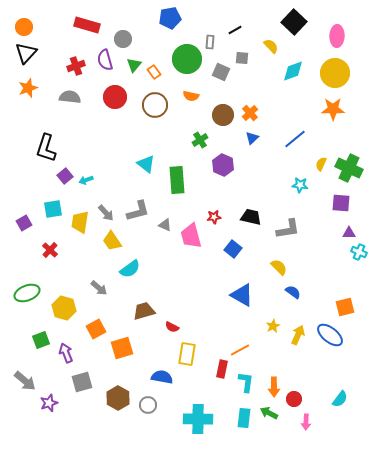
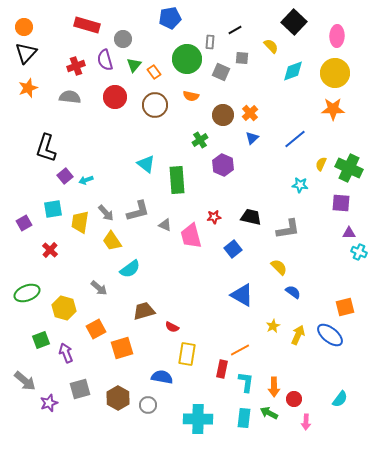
blue square at (233, 249): rotated 12 degrees clockwise
gray square at (82, 382): moved 2 px left, 7 px down
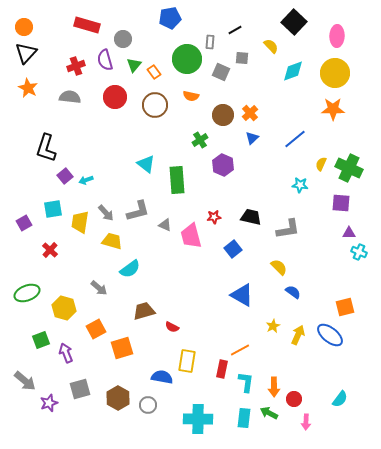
orange star at (28, 88): rotated 24 degrees counterclockwise
yellow trapezoid at (112, 241): rotated 140 degrees clockwise
yellow rectangle at (187, 354): moved 7 px down
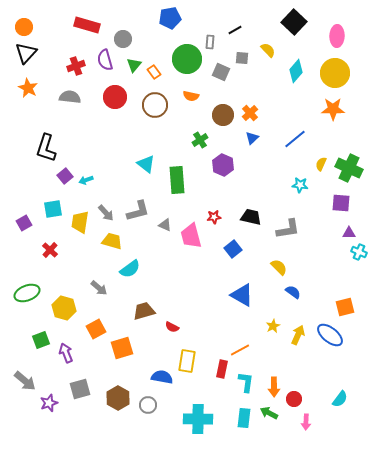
yellow semicircle at (271, 46): moved 3 px left, 4 px down
cyan diamond at (293, 71): moved 3 px right; rotated 30 degrees counterclockwise
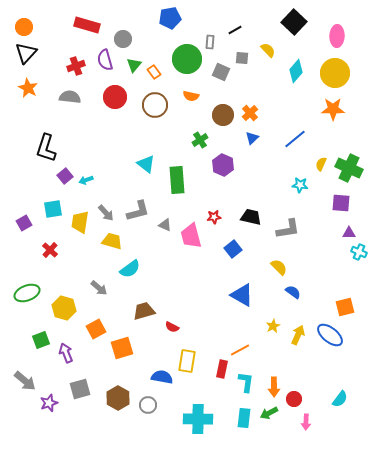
green arrow at (269, 413): rotated 54 degrees counterclockwise
